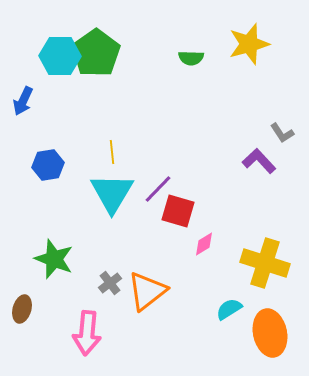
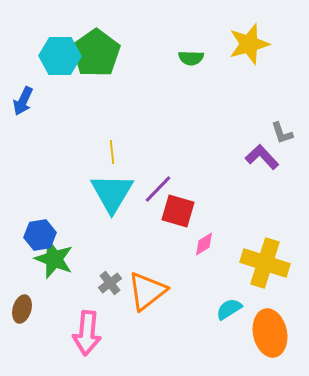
gray L-shape: rotated 15 degrees clockwise
purple L-shape: moved 3 px right, 4 px up
blue hexagon: moved 8 px left, 70 px down
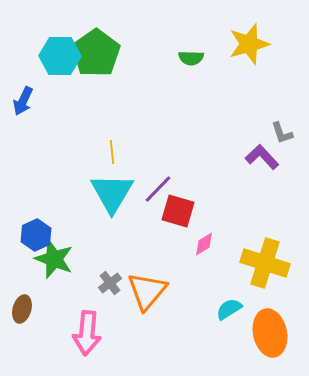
blue hexagon: moved 4 px left; rotated 16 degrees counterclockwise
orange triangle: rotated 12 degrees counterclockwise
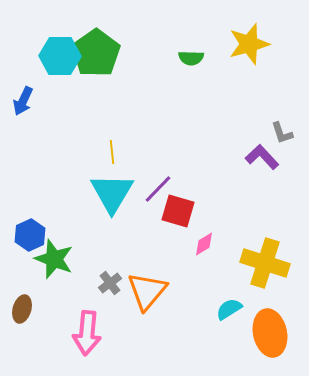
blue hexagon: moved 6 px left
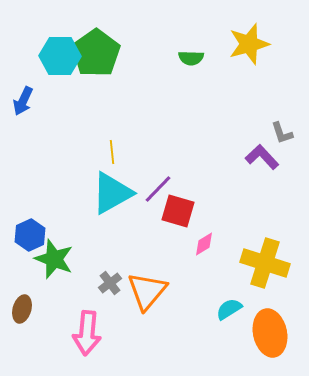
cyan triangle: rotated 30 degrees clockwise
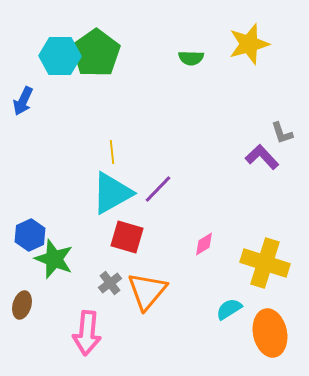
red square: moved 51 px left, 26 px down
brown ellipse: moved 4 px up
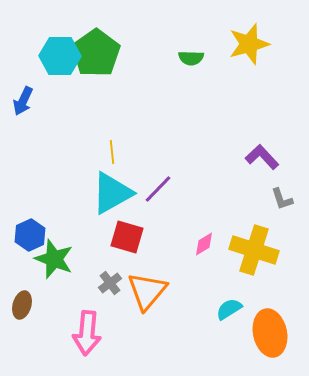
gray L-shape: moved 66 px down
yellow cross: moved 11 px left, 13 px up
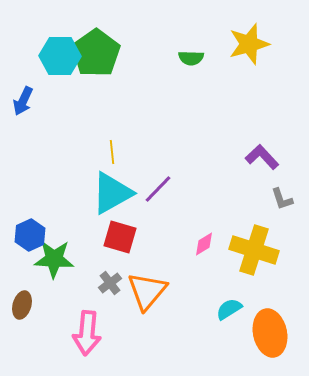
red square: moved 7 px left
green star: rotated 18 degrees counterclockwise
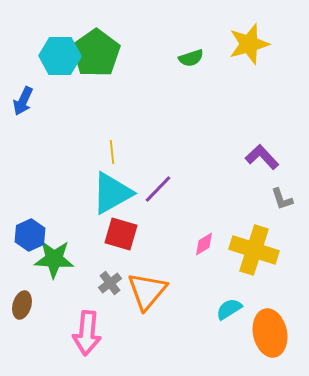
green semicircle: rotated 20 degrees counterclockwise
red square: moved 1 px right, 3 px up
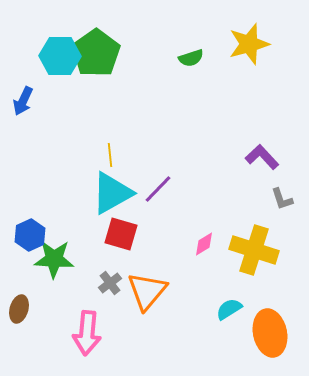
yellow line: moved 2 px left, 3 px down
brown ellipse: moved 3 px left, 4 px down
